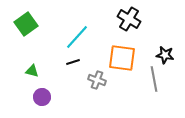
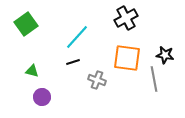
black cross: moved 3 px left, 1 px up; rotated 30 degrees clockwise
orange square: moved 5 px right
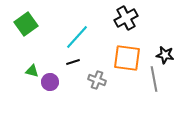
purple circle: moved 8 px right, 15 px up
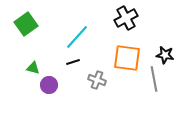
green triangle: moved 1 px right, 3 px up
purple circle: moved 1 px left, 3 px down
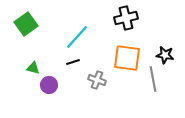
black cross: rotated 15 degrees clockwise
gray line: moved 1 px left
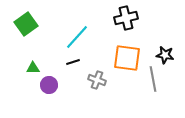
green triangle: rotated 16 degrees counterclockwise
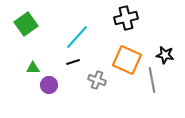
orange square: moved 2 px down; rotated 16 degrees clockwise
gray line: moved 1 px left, 1 px down
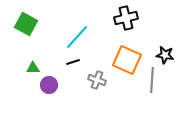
green square: rotated 25 degrees counterclockwise
gray line: rotated 15 degrees clockwise
